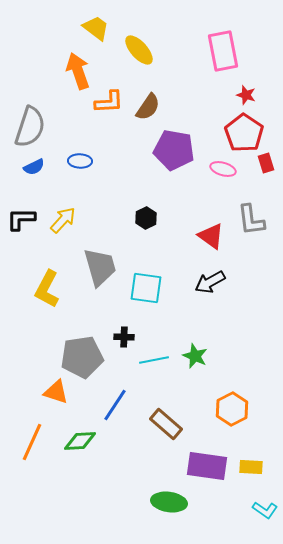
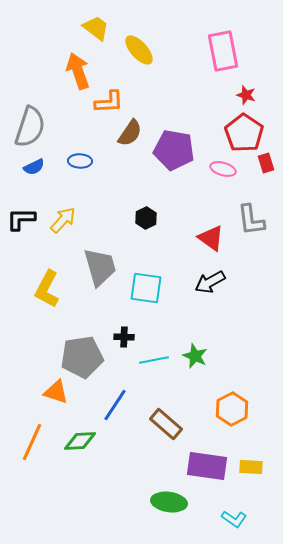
brown semicircle: moved 18 px left, 26 px down
red triangle: moved 2 px down
cyan L-shape: moved 31 px left, 9 px down
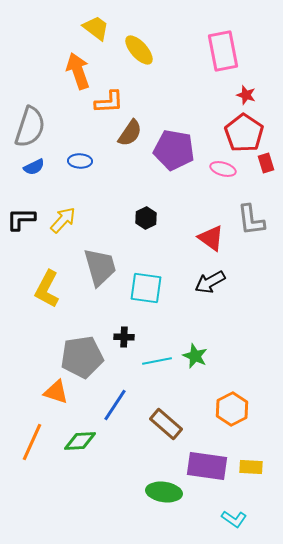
cyan line: moved 3 px right, 1 px down
green ellipse: moved 5 px left, 10 px up
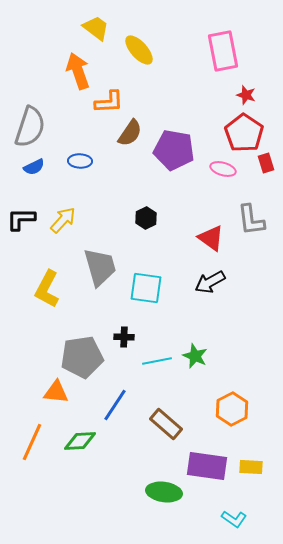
orange triangle: rotated 12 degrees counterclockwise
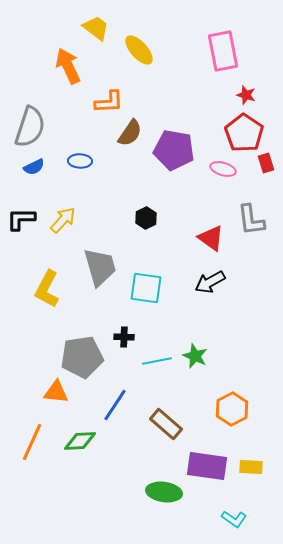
orange arrow: moved 10 px left, 5 px up; rotated 6 degrees counterclockwise
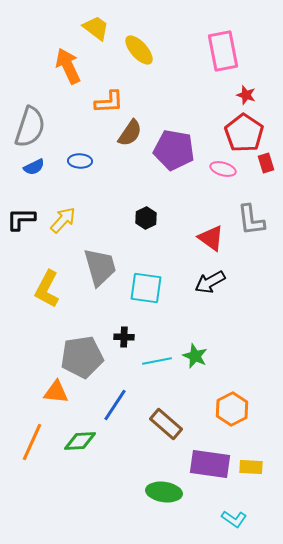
purple rectangle: moved 3 px right, 2 px up
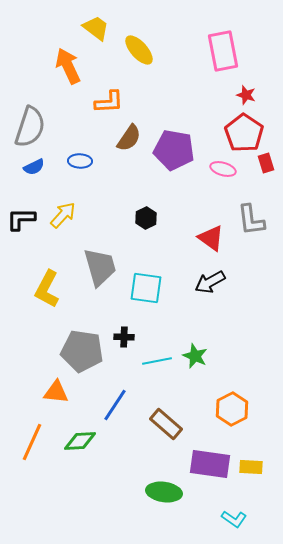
brown semicircle: moved 1 px left, 5 px down
yellow arrow: moved 5 px up
gray pentagon: moved 6 px up; rotated 18 degrees clockwise
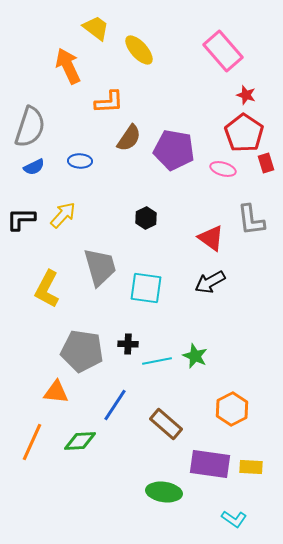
pink rectangle: rotated 30 degrees counterclockwise
black cross: moved 4 px right, 7 px down
